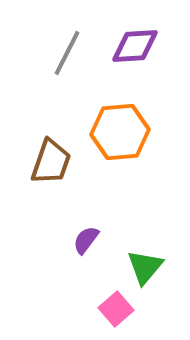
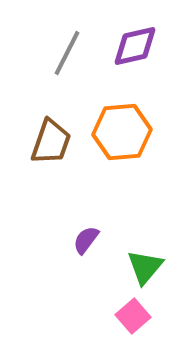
purple diamond: rotated 9 degrees counterclockwise
orange hexagon: moved 2 px right
brown trapezoid: moved 20 px up
pink square: moved 17 px right, 7 px down
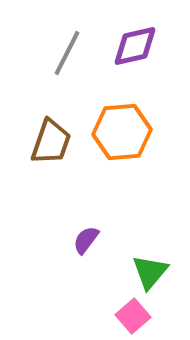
green triangle: moved 5 px right, 5 px down
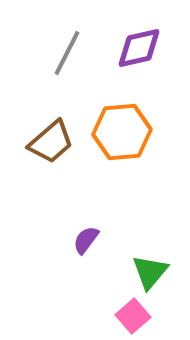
purple diamond: moved 4 px right, 2 px down
brown trapezoid: rotated 30 degrees clockwise
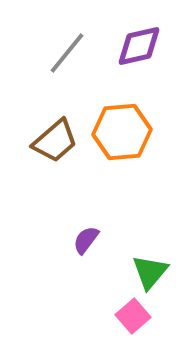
purple diamond: moved 2 px up
gray line: rotated 12 degrees clockwise
brown trapezoid: moved 4 px right, 1 px up
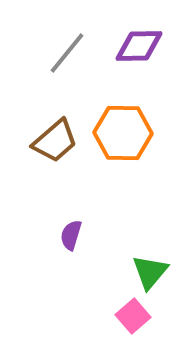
purple diamond: rotated 12 degrees clockwise
orange hexagon: moved 1 px right, 1 px down; rotated 6 degrees clockwise
purple semicircle: moved 15 px left, 5 px up; rotated 20 degrees counterclockwise
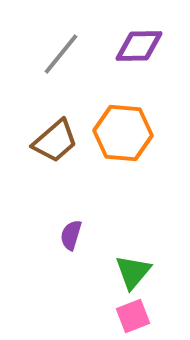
gray line: moved 6 px left, 1 px down
orange hexagon: rotated 4 degrees clockwise
green triangle: moved 17 px left
pink square: rotated 20 degrees clockwise
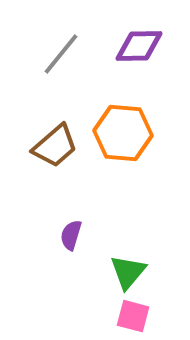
brown trapezoid: moved 5 px down
green triangle: moved 5 px left
pink square: rotated 36 degrees clockwise
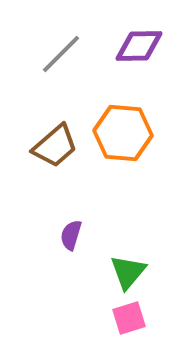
gray line: rotated 6 degrees clockwise
pink square: moved 4 px left, 2 px down; rotated 32 degrees counterclockwise
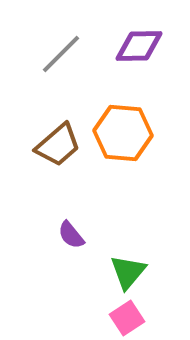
brown trapezoid: moved 3 px right, 1 px up
purple semicircle: rotated 56 degrees counterclockwise
pink square: moved 2 px left; rotated 16 degrees counterclockwise
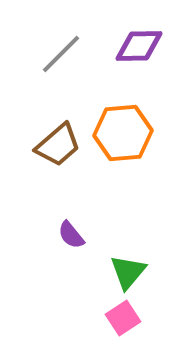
orange hexagon: rotated 10 degrees counterclockwise
pink square: moved 4 px left
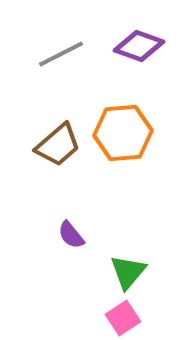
purple diamond: rotated 21 degrees clockwise
gray line: rotated 18 degrees clockwise
